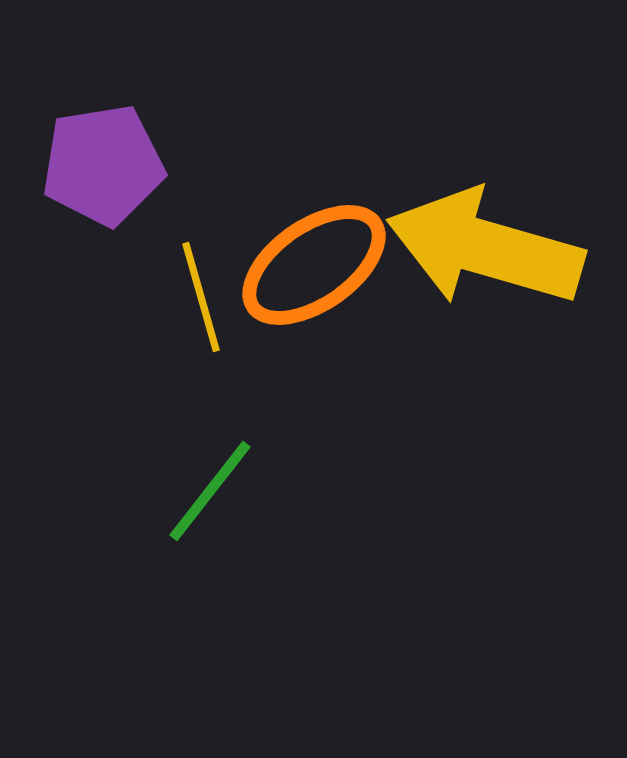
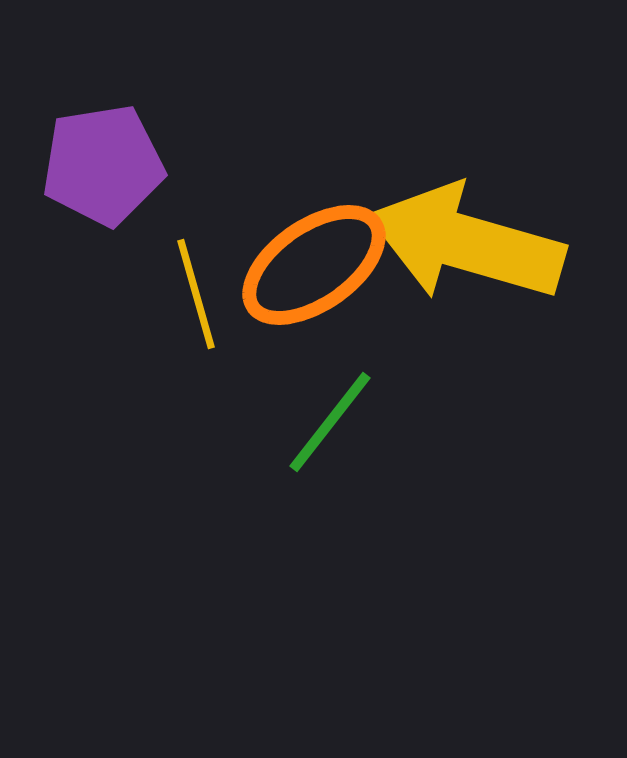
yellow arrow: moved 19 px left, 5 px up
yellow line: moved 5 px left, 3 px up
green line: moved 120 px right, 69 px up
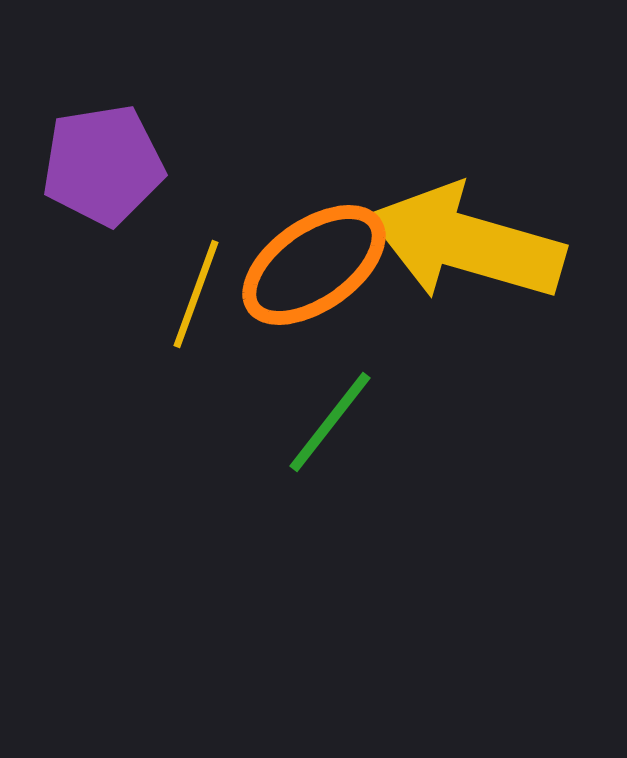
yellow line: rotated 36 degrees clockwise
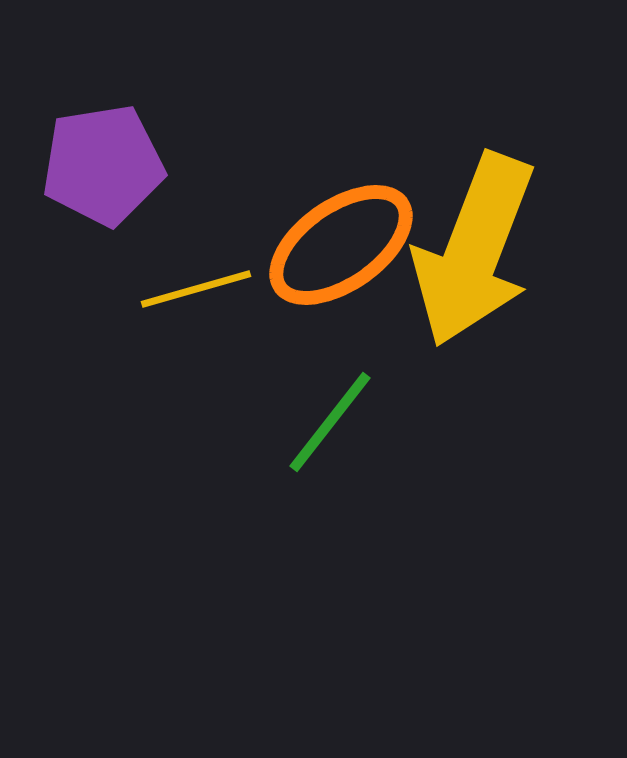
yellow arrow: moved 8 px right, 7 px down; rotated 85 degrees counterclockwise
orange ellipse: moved 27 px right, 20 px up
yellow line: moved 5 px up; rotated 54 degrees clockwise
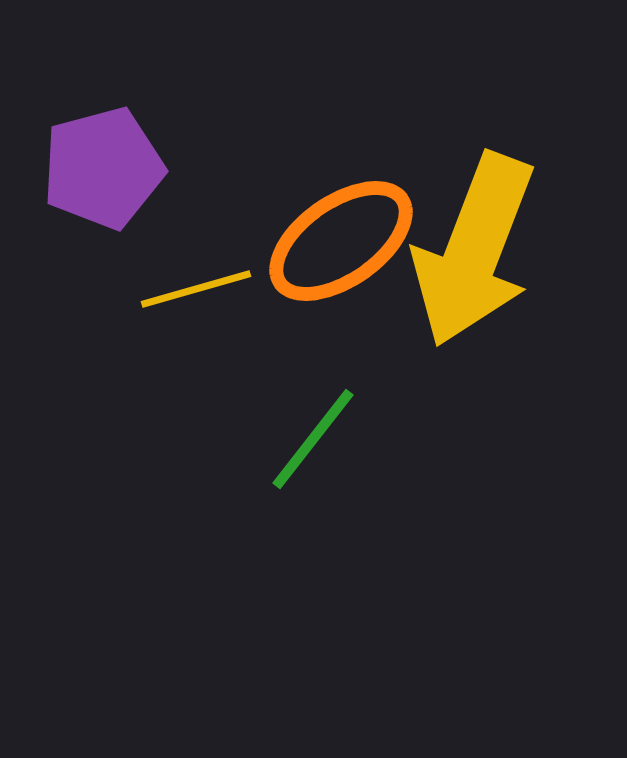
purple pentagon: moved 3 px down; rotated 6 degrees counterclockwise
orange ellipse: moved 4 px up
green line: moved 17 px left, 17 px down
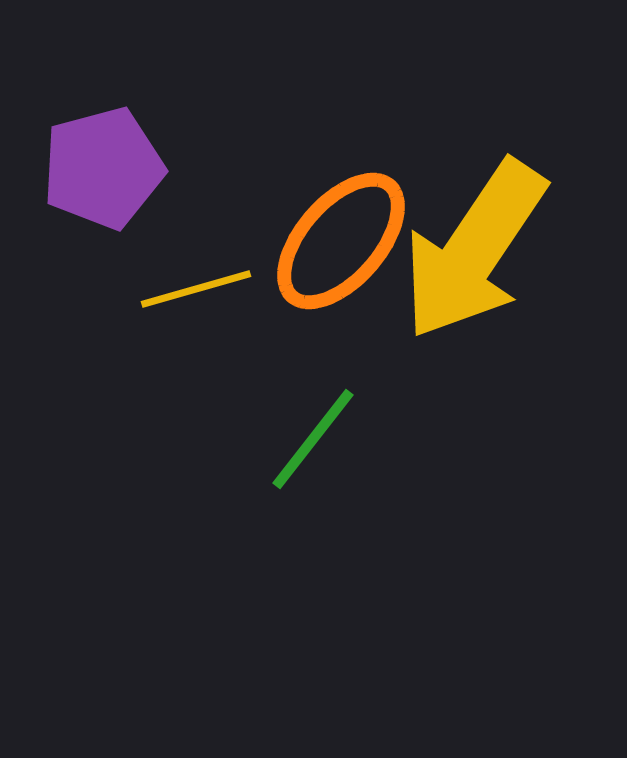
orange ellipse: rotated 14 degrees counterclockwise
yellow arrow: rotated 13 degrees clockwise
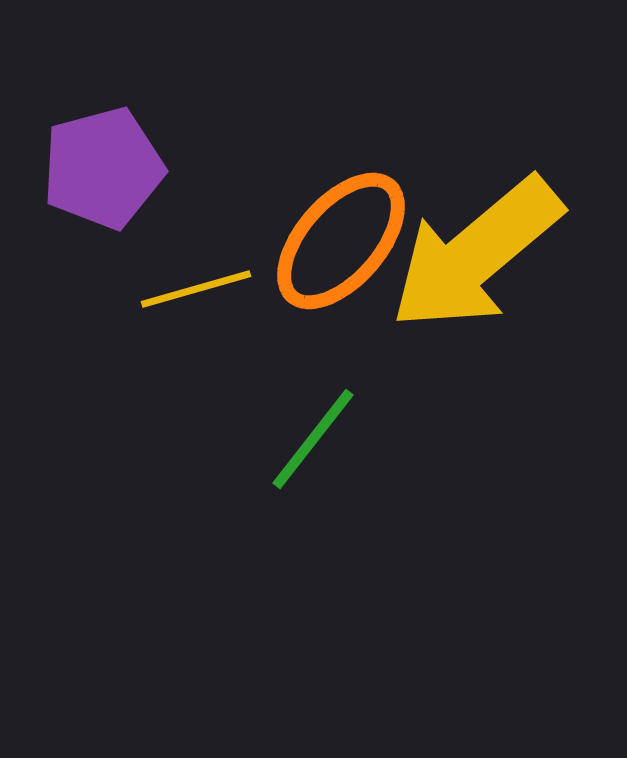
yellow arrow: moved 2 px right, 4 px down; rotated 16 degrees clockwise
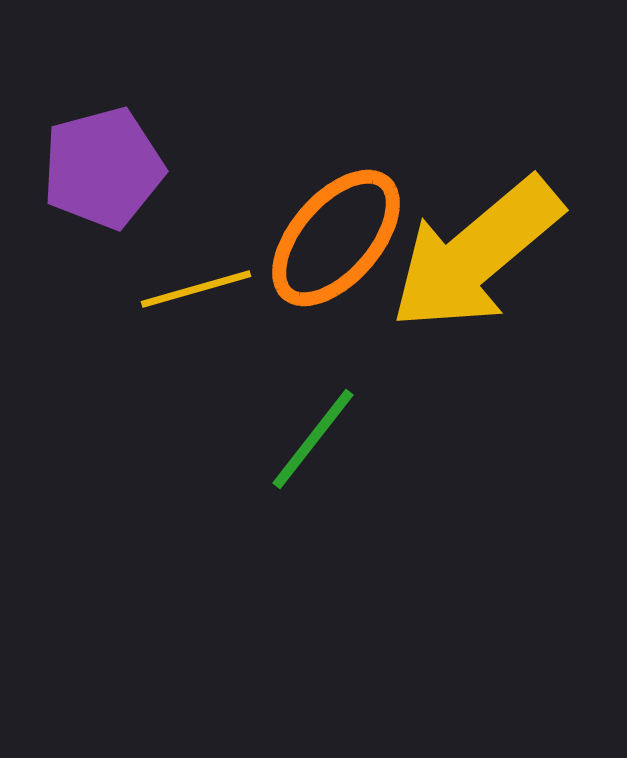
orange ellipse: moved 5 px left, 3 px up
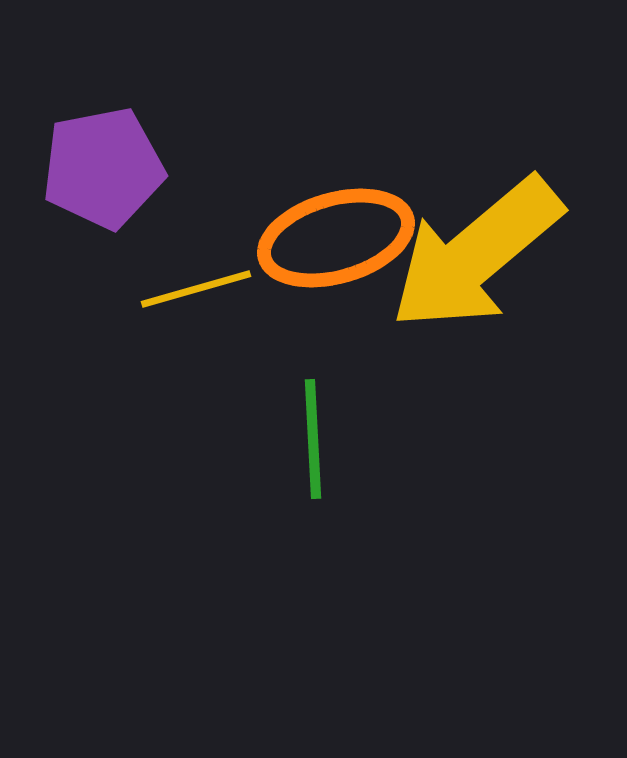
purple pentagon: rotated 4 degrees clockwise
orange ellipse: rotated 33 degrees clockwise
green line: rotated 41 degrees counterclockwise
